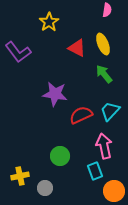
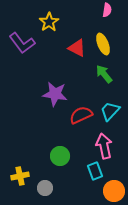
purple L-shape: moved 4 px right, 9 px up
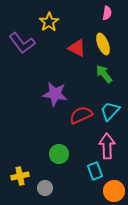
pink semicircle: moved 3 px down
pink arrow: moved 3 px right; rotated 10 degrees clockwise
green circle: moved 1 px left, 2 px up
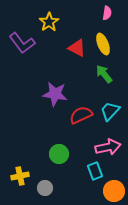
pink arrow: moved 1 px right, 1 px down; rotated 80 degrees clockwise
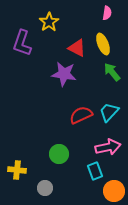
purple L-shape: rotated 56 degrees clockwise
green arrow: moved 8 px right, 2 px up
purple star: moved 9 px right, 20 px up
cyan trapezoid: moved 1 px left, 1 px down
yellow cross: moved 3 px left, 6 px up; rotated 18 degrees clockwise
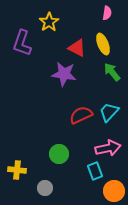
pink arrow: moved 1 px down
